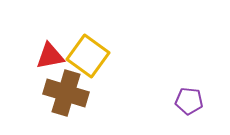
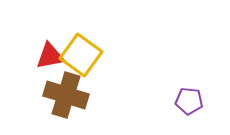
yellow square: moved 7 px left, 1 px up
brown cross: moved 2 px down
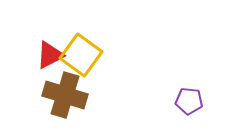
red triangle: moved 1 px up; rotated 16 degrees counterclockwise
brown cross: moved 1 px left
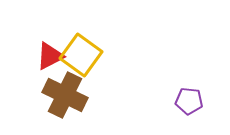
red triangle: moved 1 px down
brown cross: rotated 9 degrees clockwise
